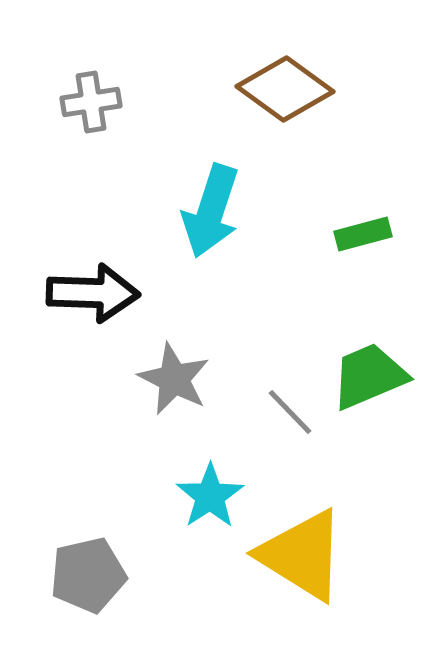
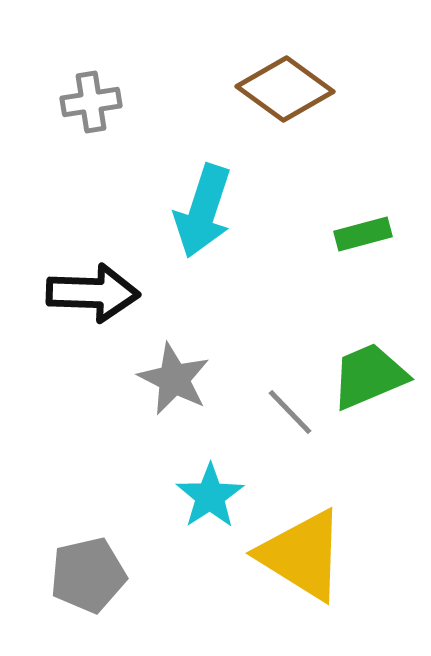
cyan arrow: moved 8 px left
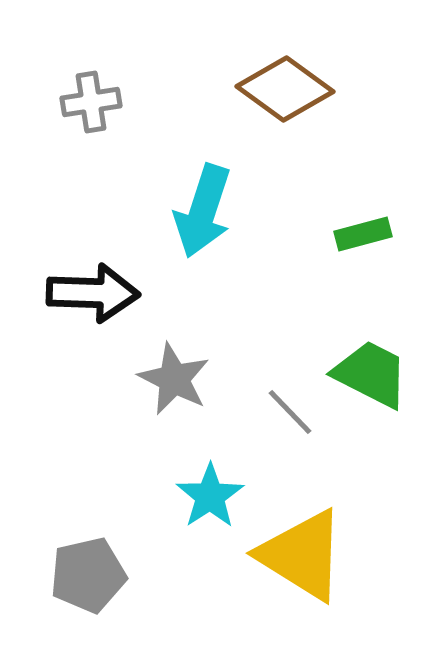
green trapezoid: moved 2 px right, 2 px up; rotated 50 degrees clockwise
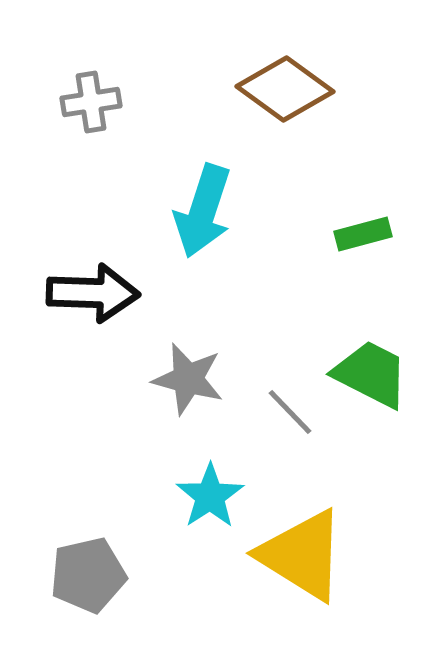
gray star: moved 14 px right; rotated 12 degrees counterclockwise
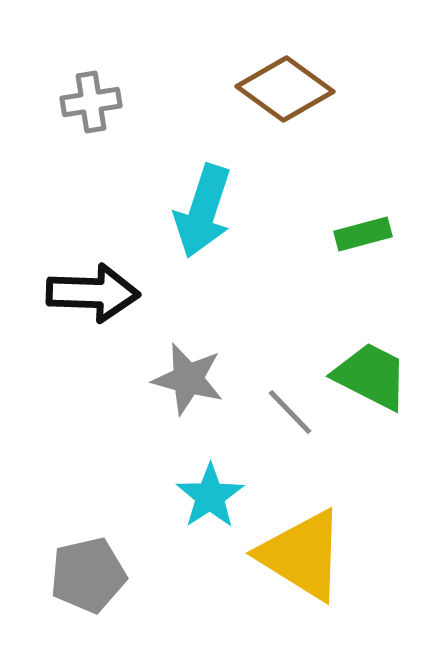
green trapezoid: moved 2 px down
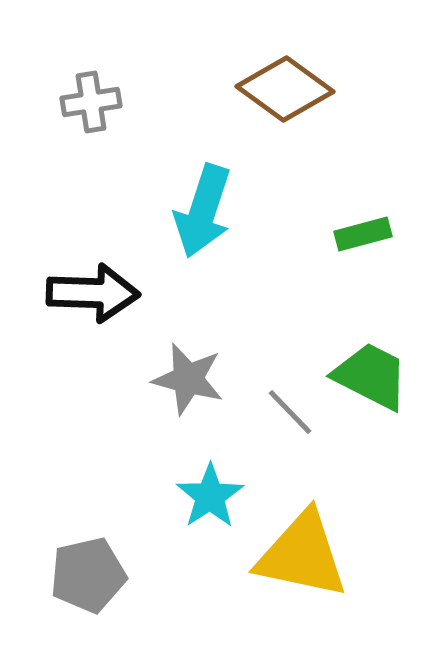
yellow triangle: rotated 20 degrees counterclockwise
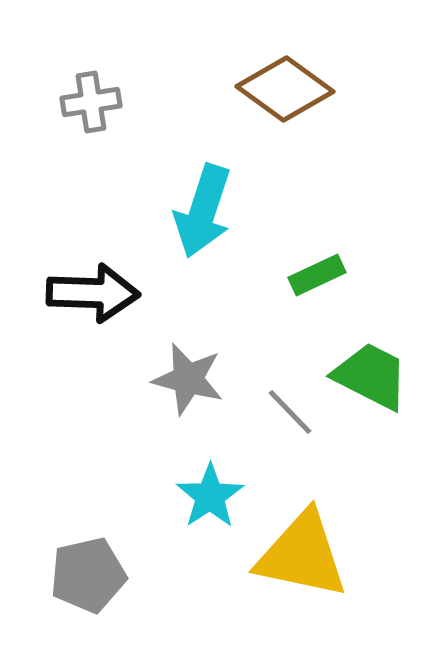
green rectangle: moved 46 px left, 41 px down; rotated 10 degrees counterclockwise
